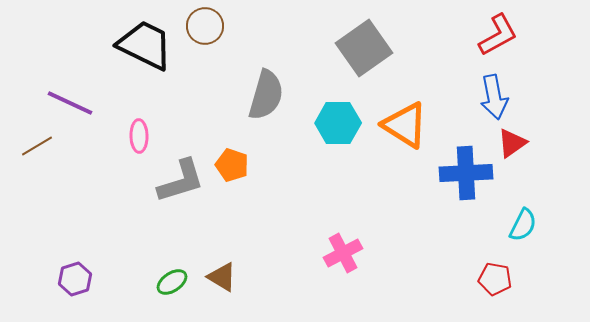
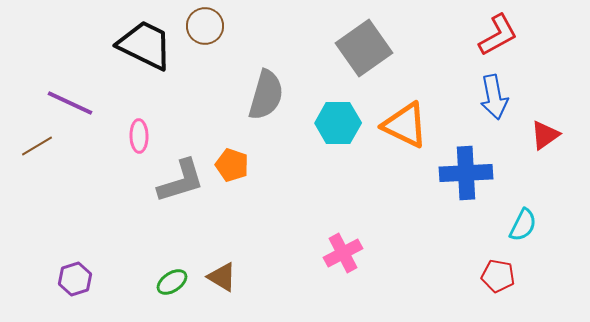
orange triangle: rotated 6 degrees counterclockwise
red triangle: moved 33 px right, 8 px up
red pentagon: moved 3 px right, 3 px up
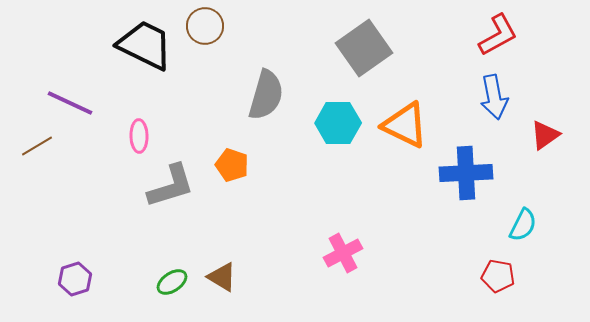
gray L-shape: moved 10 px left, 5 px down
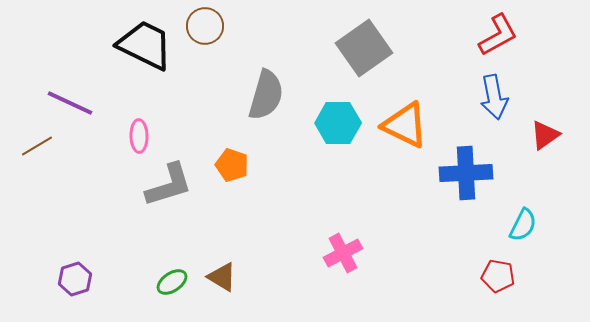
gray L-shape: moved 2 px left, 1 px up
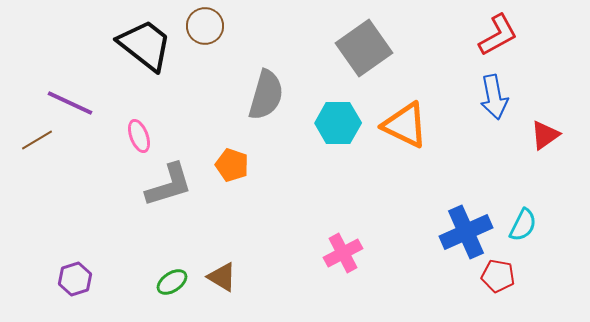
black trapezoid: rotated 12 degrees clockwise
pink ellipse: rotated 20 degrees counterclockwise
brown line: moved 6 px up
blue cross: moved 59 px down; rotated 21 degrees counterclockwise
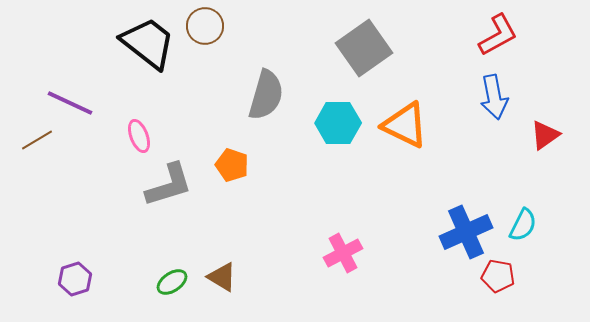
black trapezoid: moved 3 px right, 2 px up
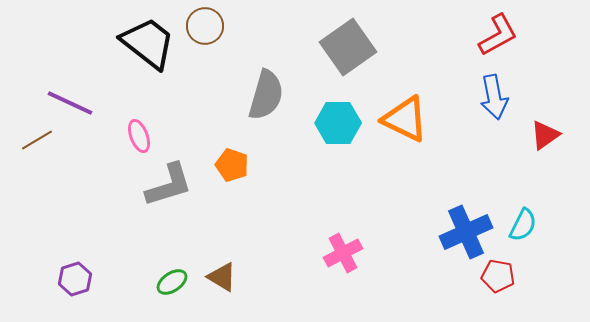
gray square: moved 16 px left, 1 px up
orange triangle: moved 6 px up
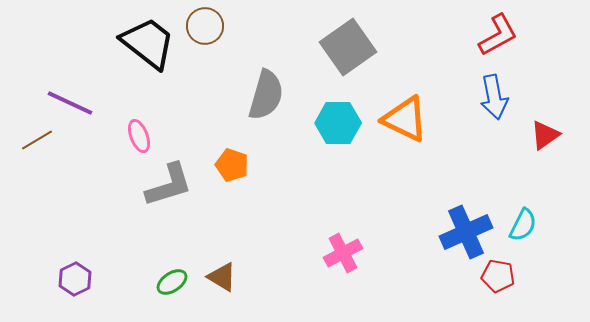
purple hexagon: rotated 8 degrees counterclockwise
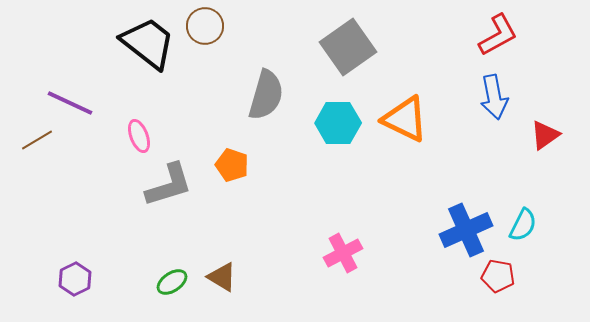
blue cross: moved 2 px up
